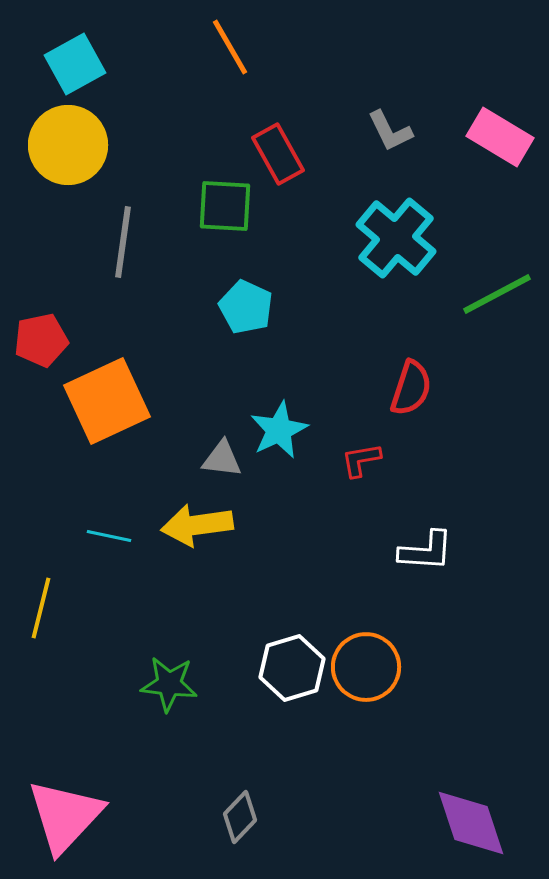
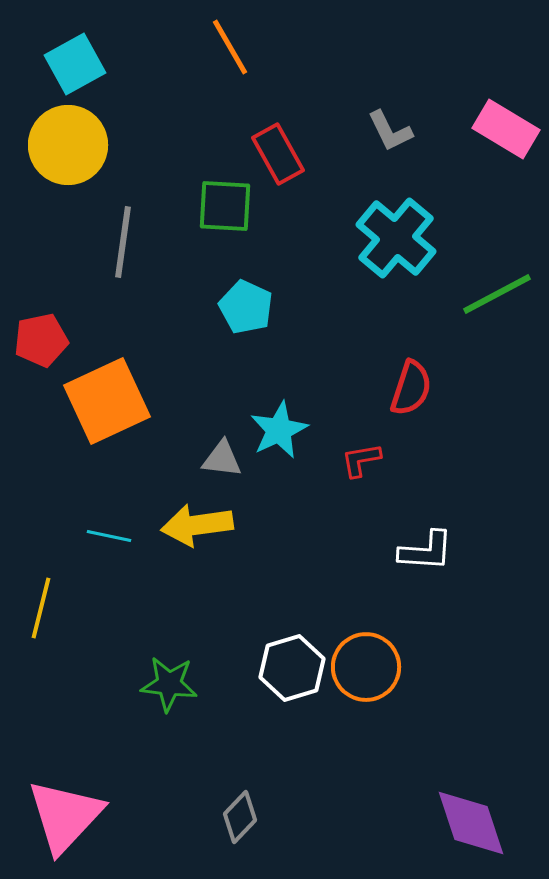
pink rectangle: moved 6 px right, 8 px up
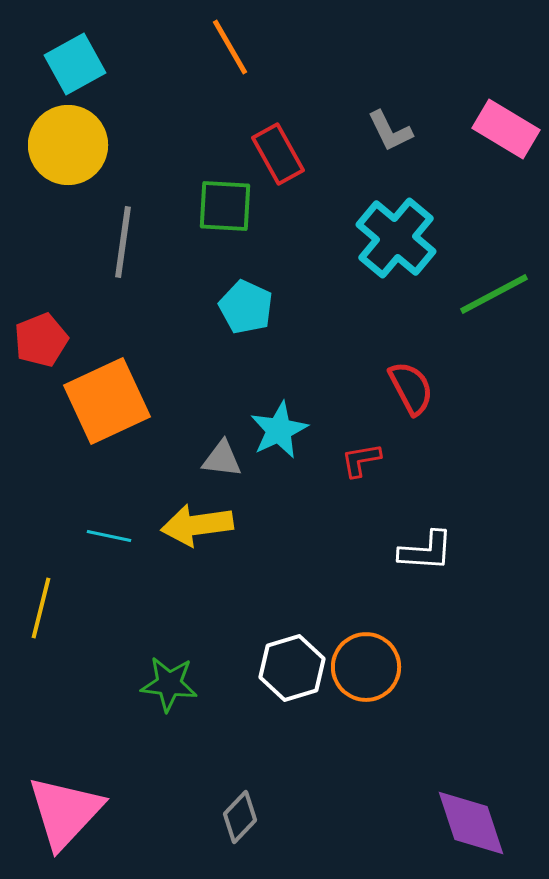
green line: moved 3 px left
red pentagon: rotated 10 degrees counterclockwise
red semicircle: rotated 46 degrees counterclockwise
pink triangle: moved 4 px up
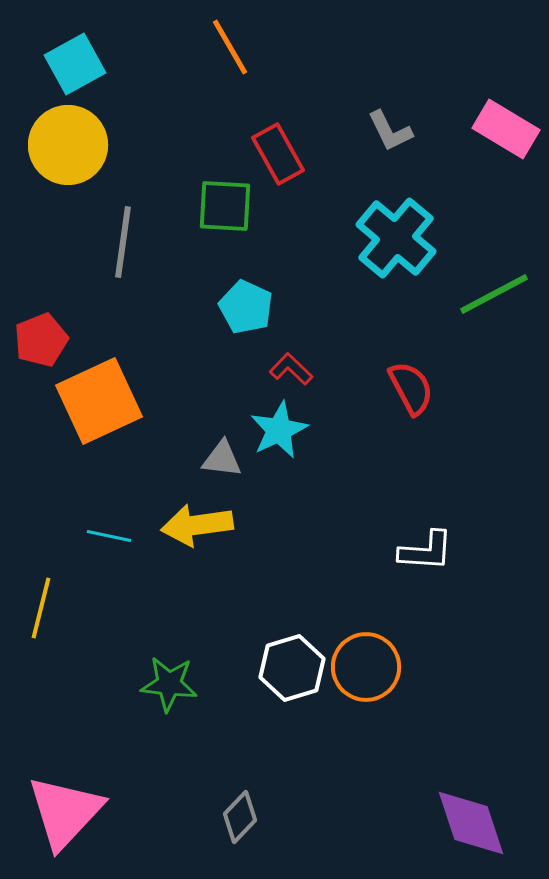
orange square: moved 8 px left
red L-shape: moved 70 px left, 91 px up; rotated 54 degrees clockwise
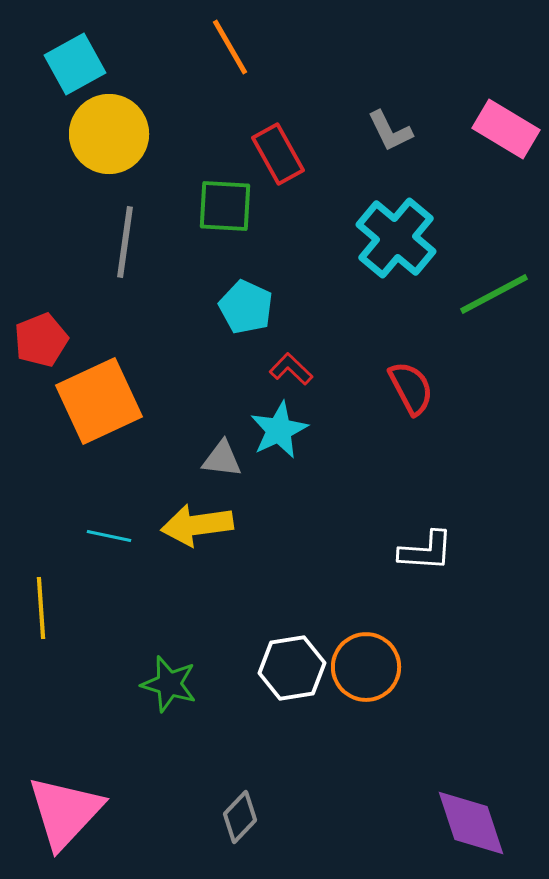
yellow circle: moved 41 px right, 11 px up
gray line: moved 2 px right
yellow line: rotated 18 degrees counterclockwise
white hexagon: rotated 8 degrees clockwise
green star: rotated 10 degrees clockwise
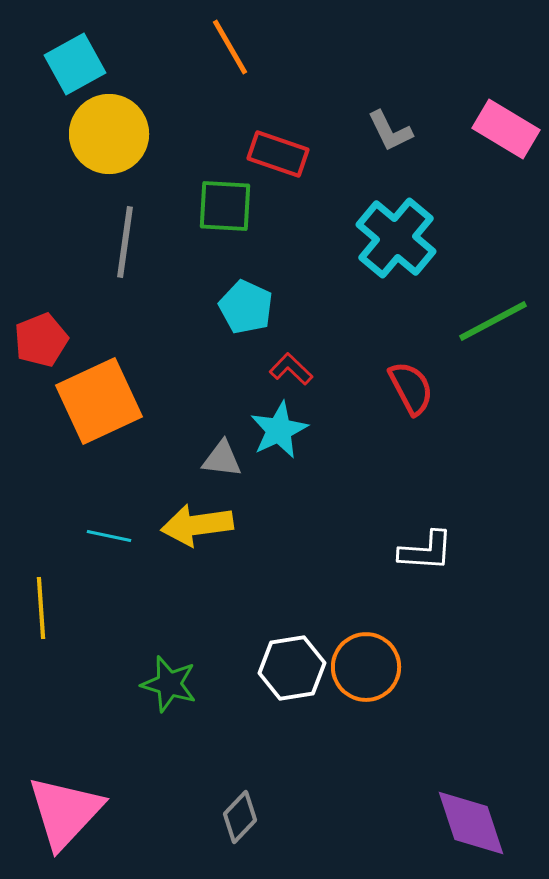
red rectangle: rotated 42 degrees counterclockwise
green line: moved 1 px left, 27 px down
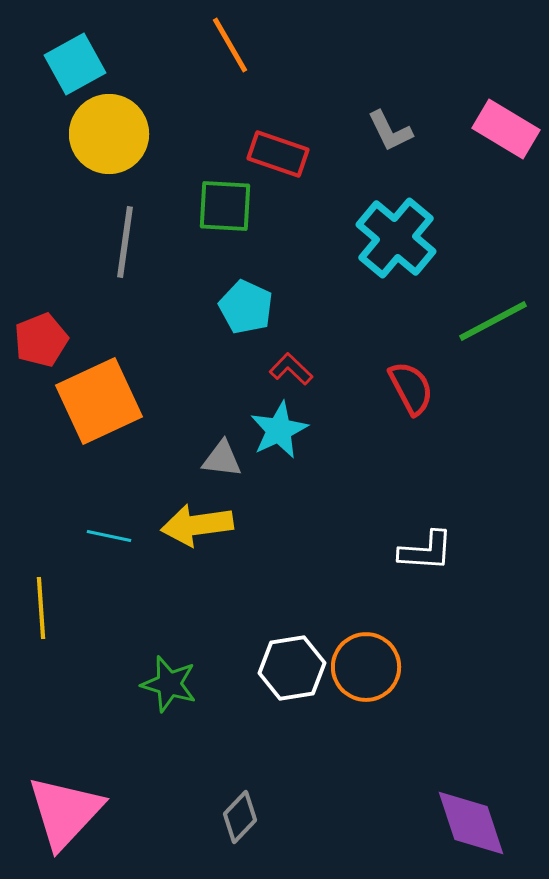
orange line: moved 2 px up
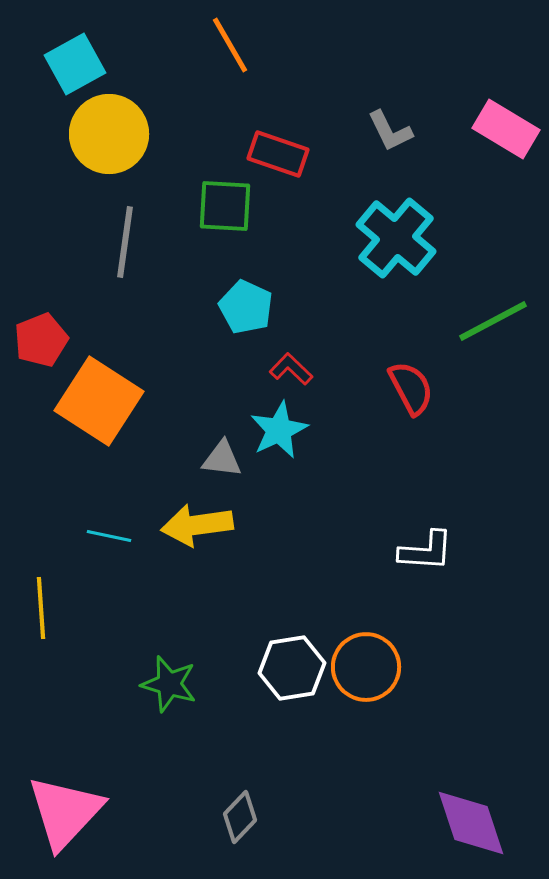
orange square: rotated 32 degrees counterclockwise
